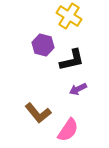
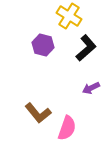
black L-shape: moved 14 px right, 12 px up; rotated 28 degrees counterclockwise
purple arrow: moved 13 px right, 1 px up
pink semicircle: moved 1 px left, 2 px up; rotated 15 degrees counterclockwise
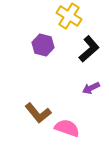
black L-shape: moved 3 px right, 1 px down
pink semicircle: rotated 90 degrees counterclockwise
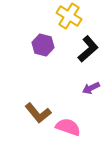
black L-shape: moved 1 px left
pink semicircle: moved 1 px right, 1 px up
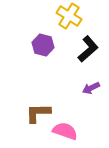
brown L-shape: rotated 128 degrees clockwise
pink semicircle: moved 3 px left, 4 px down
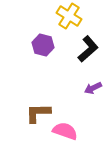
purple arrow: moved 2 px right
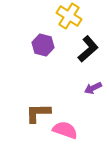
pink semicircle: moved 1 px up
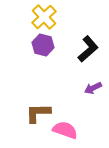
yellow cross: moved 25 px left, 1 px down; rotated 15 degrees clockwise
